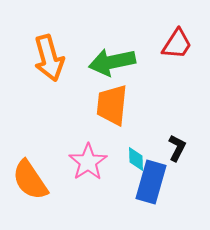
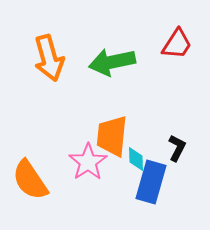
orange trapezoid: moved 31 px down
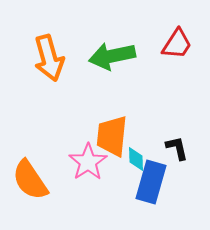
green arrow: moved 6 px up
black L-shape: rotated 40 degrees counterclockwise
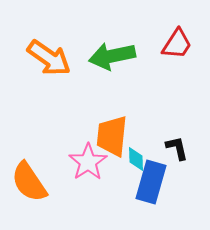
orange arrow: rotated 39 degrees counterclockwise
orange semicircle: moved 1 px left, 2 px down
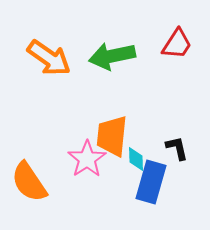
pink star: moved 1 px left, 3 px up
